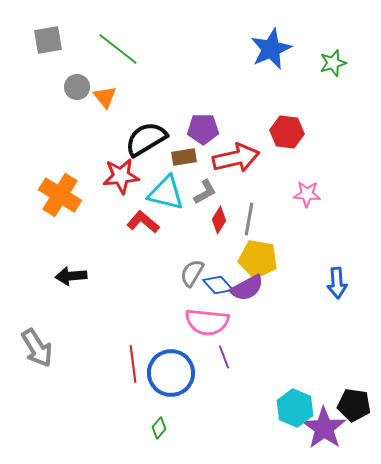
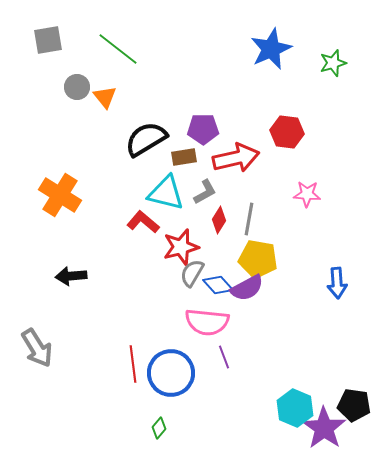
red star: moved 60 px right, 71 px down; rotated 9 degrees counterclockwise
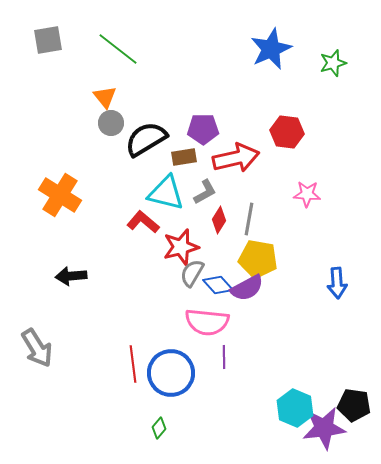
gray circle: moved 34 px right, 36 px down
purple line: rotated 20 degrees clockwise
purple star: rotated 30 degrees clockwise
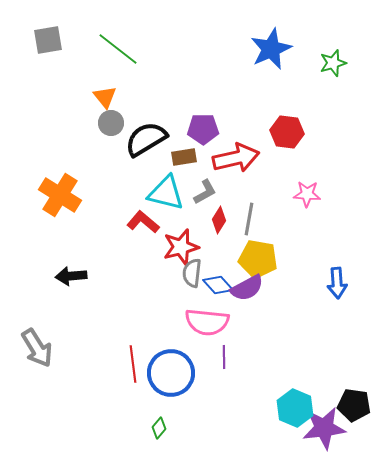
gray semicircle: rotated 24 degrees counterclockwise
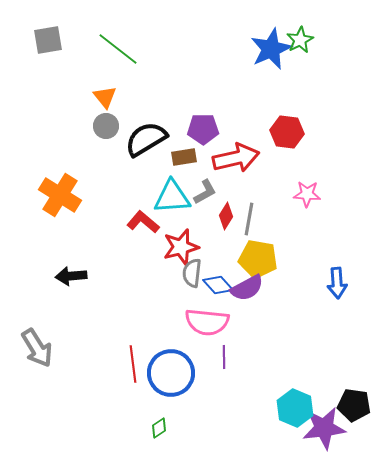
green star: moved 33 px left, 23 px up; rotated 12 degrees counterclockwise
gray circle: moved 5 px left, 3 px down
cyan triangle: moved 6 px right, 4 px down; rotated 18 degrees counterclockwise
red diamond: moved 7 px right, 4 px up
green diamond: rotated 15 degrees clockwise
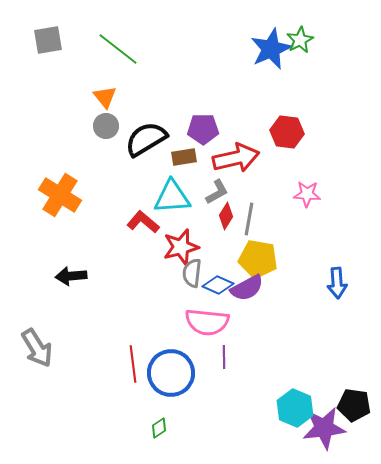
gray L-shape: moved 12 px right
blue diamond: rotated 24 degrees counterclockwise
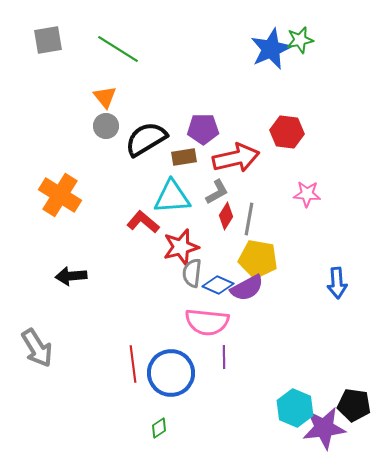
green star: rotated 16 degrees clockwise
green line: rotated 6 degrees counterclockwise
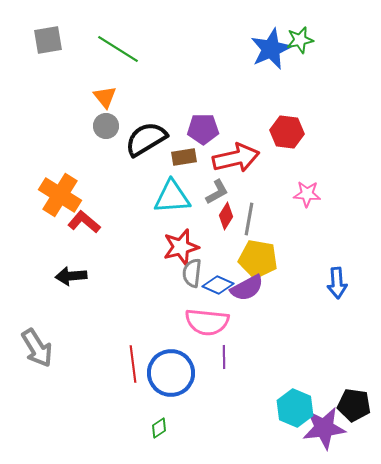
red L-shape: moved 59 px left
